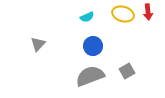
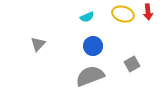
gray square: moved 5 px right, 7 px up
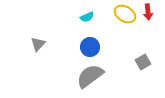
yellow ellipse: moved 2 px right; rotated 15 degrees clockwise
blue circle: moved 3 px left, 1 px down
gray square: moved 11 px right, 2 px up
gray semicircle: rotated 16 degrees counterclockwise
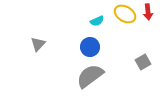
cyan semicircle: moved 10 px right, 4 px down
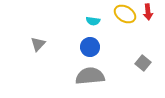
cyan semicircle: moved 4 px left; rotated 32 degrees clockwise
gray square: moved 1 px down; rotated 21 degrees counterclockwise
gray semicircle: rotated 32 degrees clockwise
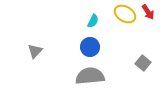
red arrow: rotated 28 degrees counterclockwise
cyan semicircle: rotated 72 degrees counterclockwise
gray triangle: moved 3 px left, 7 px down
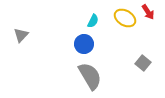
yellow ellipse: moved 4 px down
blue circle: moved 6 px left, 3 px up
gray triangle: moved 14 px left, 16 px up
gray semicircle: rotated 64 degrees clockwise
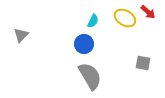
red arrow: rotated 14 degrees counterclockwise
gray square: rotated 28 degrees counterclockwise
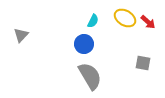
red arrow: moved 10 px down
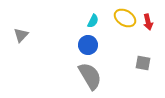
red arrow: rotated 35 degrees clockwise
blue circle: moved 4 px right, 1 px down
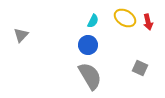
gray square: moved 3 px left, 5 px down; rotated 14 degrees clockwise
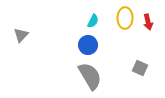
yellow ellipse: rotated 60 degrees clockwise
